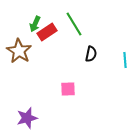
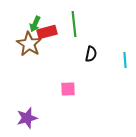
green line: rotated 25 degrees clockwise
red rectangle: rotated 18 degrees clockwise
brown star: moved 10 px right, 7 px up
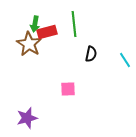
green arrow: rotated 14 degrees counterclockwise
cyan line: rotated 28 degrees counterclockwise
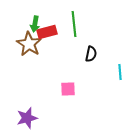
cyan line: moved 5 px left, 12 px down; rotated 28 degrees clockwise
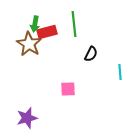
black semicircle: rotated 14 degrees clockwise
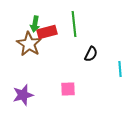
cyan line: moved 3 px up
purple star: moved 4 px left, 23 px up
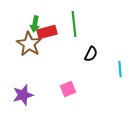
pink square: rotated 21 degrees counterclockwise
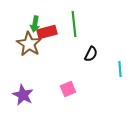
purple star: rotated 30 degrees counterclockwise
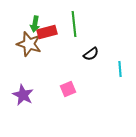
brown star: rotated 15 degrees counterclockwise
black semicircle: rotated 28 degrees clockwise
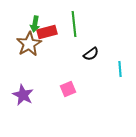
brown star: rotated 25 degrees clockwise
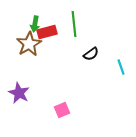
cyan line: moved 1 px right, 2 px up; rotated 14 degrees counterclockwise
pink square: moved 6 px left, 21 px down
purple star: moved 4 px left, 2 px up
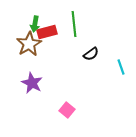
purple star: moved 13 px right, 10 px up
pink square: moved 5 px right; rotated 28 degrees counterclockwise
